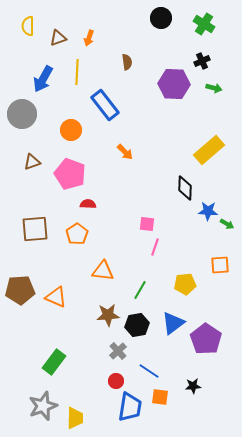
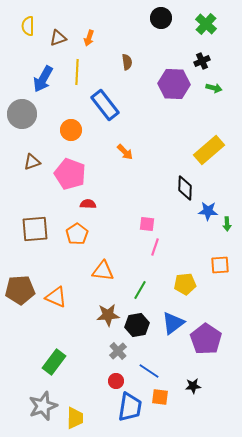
green cross at (204, 24): moved 2 px right; rotated 10 degrees clockwise
green arrow at (227, 224): rotated 56 degrees clockwise
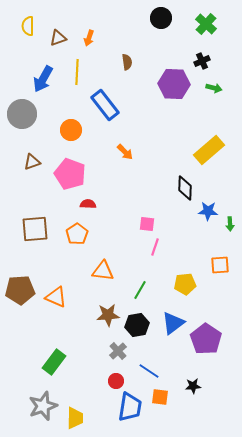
green arrow at (227, 224): moved 3 px right
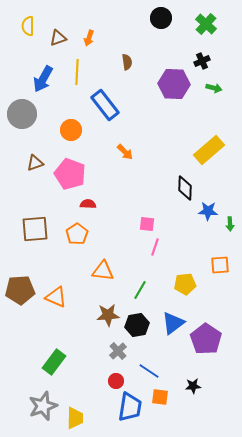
brown triangle at (32, 162): moved 3 px right, 1 px down
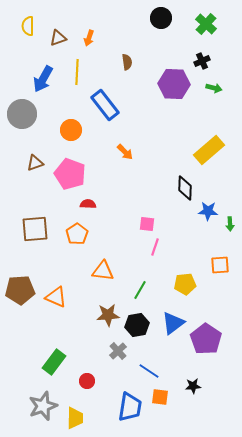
red circle at (116, 381): moved 29 px left
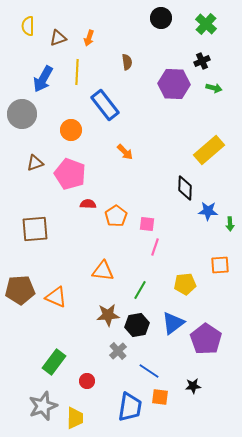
orange pentagon at (77, 234): moved 39 px right, 18 px up
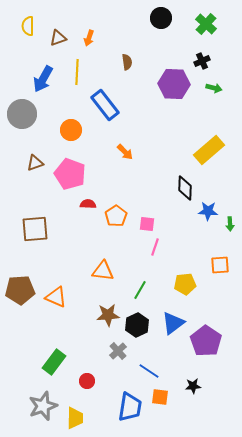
black hexagon at (137, 325): rotated 15 degrees counterclockwise
purple pentagon at (206, 339): moved 2 px down
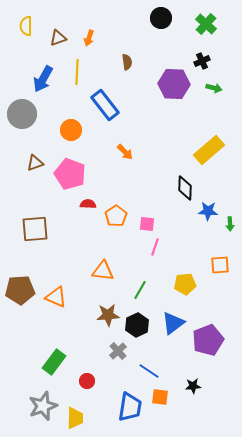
yellow semicircle at (28, 26): moved 2 px left
purple pentagon at (206, 341): moved 2 px right, 1 px up; rotated 16 degrees clockwise
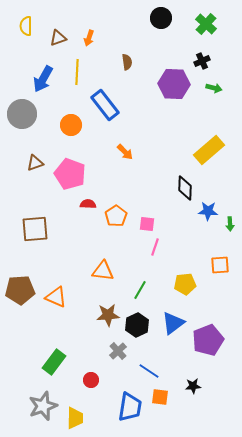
orange circle at (71, 130): moved 5 px up
red circle at (87, 381): moved 4 px right, 1 px up
